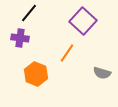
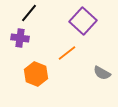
orange line: rotated 18 degrees clockwise
gray semicircle: rotated 12 degrees clockwise
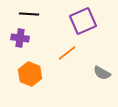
black line: moved 1 px down; rotated 54 degrees clockwise
purple square: rotated 24 degrees clockwise
orange hexagon: moved 6 px left
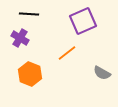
purple cross: rotated 24 degrees clockwise
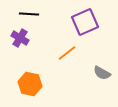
purple square: moved 2 px right, 1 px down
orange hexagon: moved 10 px down; rotated 10 degrees counterclockwise
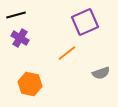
black line: moved 13 px left, 1 px down; rotated 18 degrees counterclockwise
gray semicircle: moved 1 px left; rotated 48 degrees counterclockwise
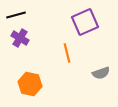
orange line: rotated 66 degrees counterclockwise
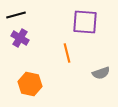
purple square: rotated 28 degrees clockwise
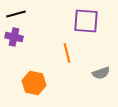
black line: moved 1 px up
purple square: moved 1 px right, 1 px up
purple cross: moved 6 px left, 1 px up; rotated 18 degrees counterclockwise
orange hexagon: moved 4 px right, 1 px up
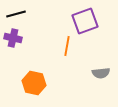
purple square: moved 1 px left; rotated 24 degrees counterclockwise
purple cross: moved 1 px left, 1 px down
orange line: moved 7 px up; rotated 24 degrees clockwise
gray semicircle: rotated 12 degrees clockwise
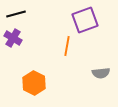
purple square: moved 1 px up
purple cross: rotated 18 degrees clockwise
orange hexagon: rotated 15 degrees clockwise
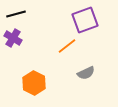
orange line: rotated 42 degrees clockwise
gray semicircle: moved 15 px left; rotated 18 degrees counterclockwise
